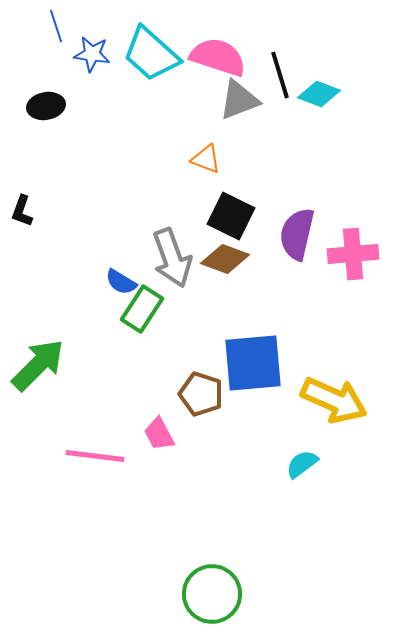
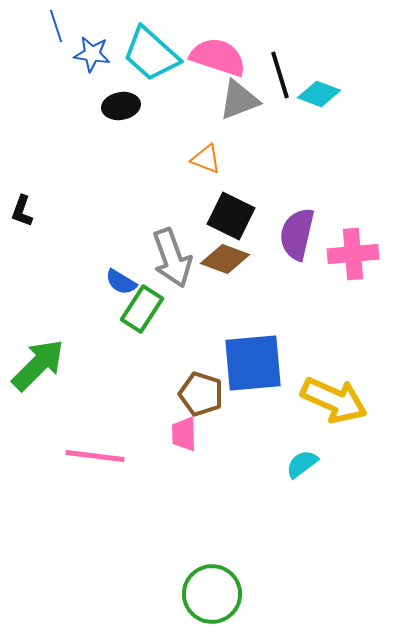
black ellipse: moved 75 px right
pink trapezoid: moved 25 px right; rotated 27 degrees clockwise
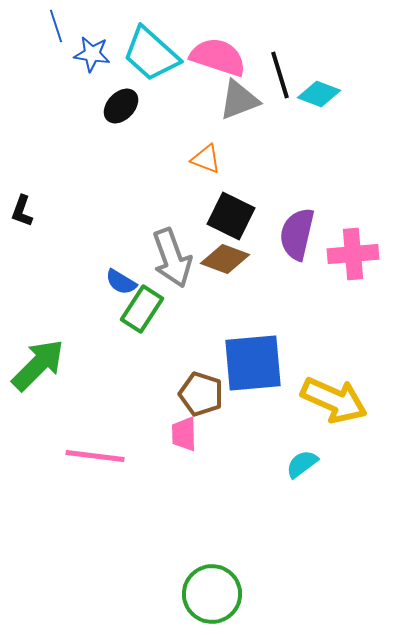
black ellipse: rotated 36 degrees counterclockwise
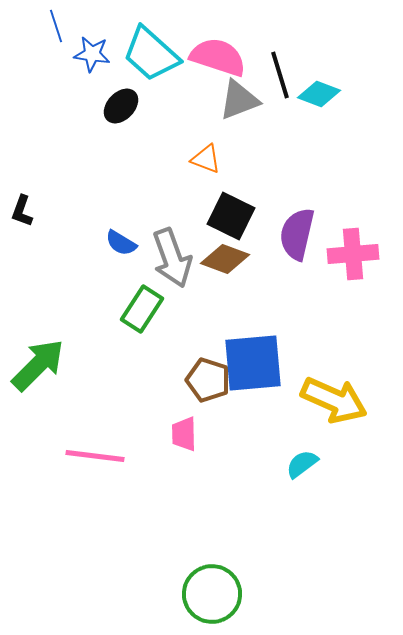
blue semicircle: moved 39 px up
brown pentagon: moved 7 px right, 14 px up
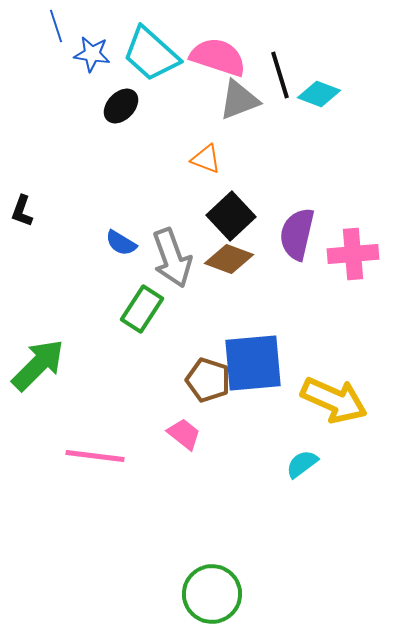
black square: rotated 21 degrees clockwise
brown diamond: moved 4 px right
pink trapezoid: rotated 129 degrees clockwise
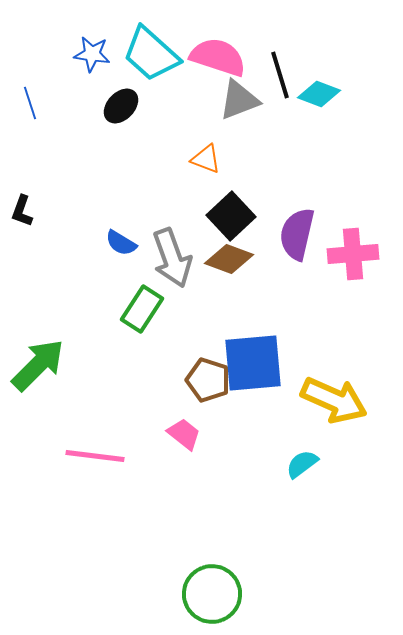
blue line: moved 26 px left, 77 px down
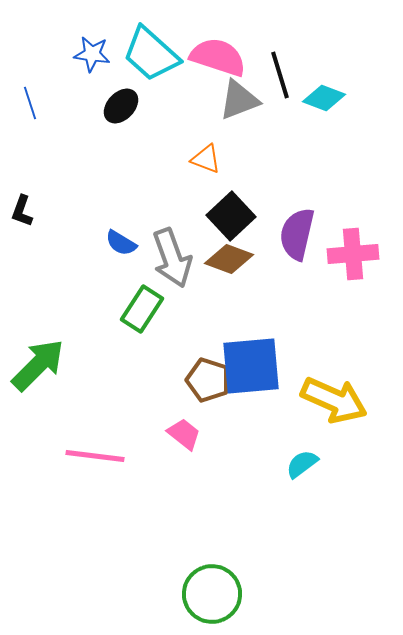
cyan diamond: moved 5 px right, 4 px down
blue square: moved 2 px left, 3 px down
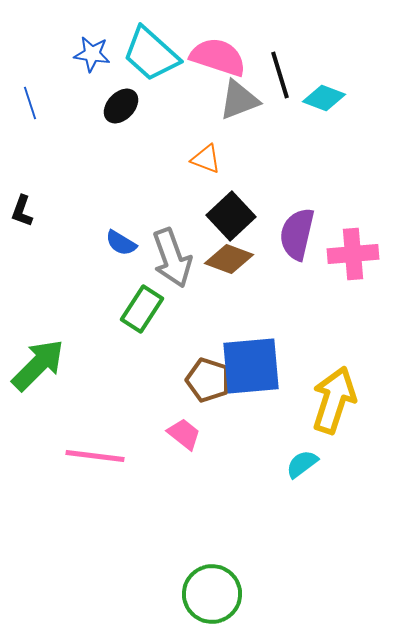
yellow arrow: rotated 96 degrees counterclockwise
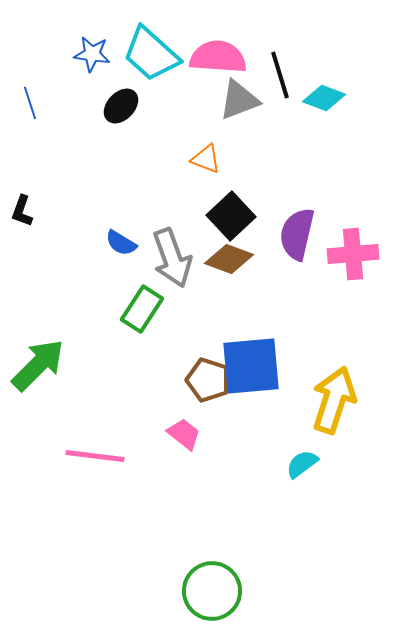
pink semicircle: rotated 14 degrees counterclockwise
green circle: moved 3 px up
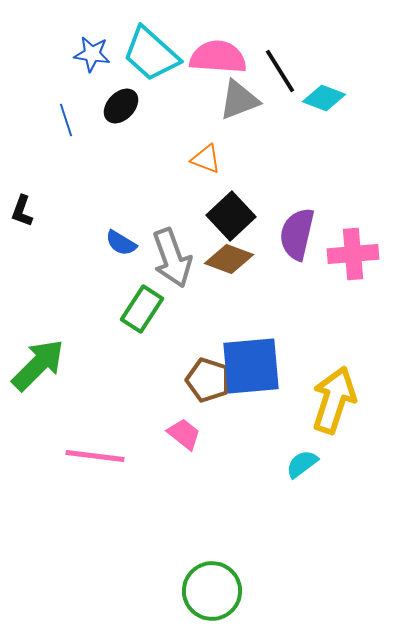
black line: moved 4 px up; rotated 15 degrees counterclockwise
blue line: moved 36 px right, 17 px down
